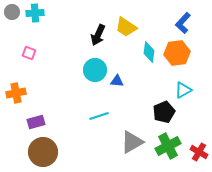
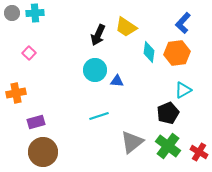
gray circle: moved 1 px down
pink square: rotated 24 degrees clockwise
black pentagon: moved 4 px right, 1 px down
gray triangle: rotated 10 degrees counterclockwise
green cross: rotated 25 degrees counterclockwise
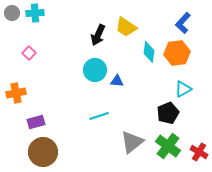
cyan triangle: moved 1 px up
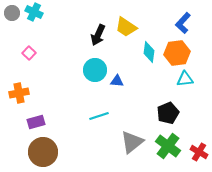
cyan cross: moved 1 px left, 1 px up; rotated 30 degrees clockwise
cyan triangle: moved 2 px right, 10 px up; rotated 24 degrees clockwise
orange cross: moved 3 px right
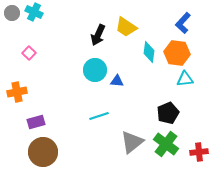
orange hexagon: rotated 15 degrees clockwise
orange cross: moved 2 px left, 1 px up
green cross: moved 2 px left, 2 px up
red cross: rotated 36 degrees counterclockwise
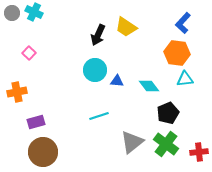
cyan diamond: moved 34 px down; rotated 45 degrees counterclockwise
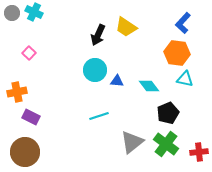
cyan triangle: rotated 18 degrees clockwise
purple rectangle: moved 5 px left, 5 px up; rotated 42 degrees clockwise
brown circle: moved 18 px left
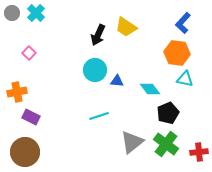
cyan cross: moved 2 px right, 1 px down; rotated 18 degrees clockwise
cyan diamond: moved 1 px right, 3 px down
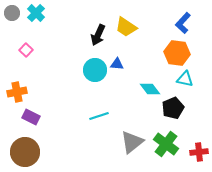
pink square: moved 3 px left, 3 px up
blue triangle: moved 17 px up
black pentagon: moved 5 px right, 5 px up
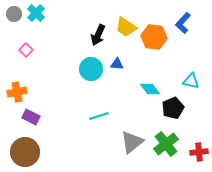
gray circle: moved 2 px right, 1 px down
orange hexagon: moved 23 px left, 16 px up
cyan circle: moved 4 px left, 1 px up
cyan triangle: moved 6 px right, 2 px down
green cross: rotated 15 degrees clockwise
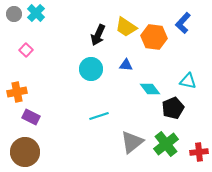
blue triangle: moved 9 px right, 1 px down
cyan triangle: moved 3 px left
